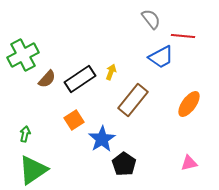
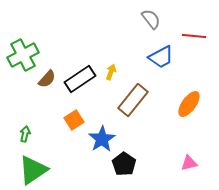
red line: moved 11 px right
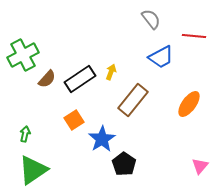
pink triangle: moved 11 px right, 3 px down; rotated 36 degrees counterclockwise
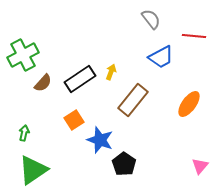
brown semicircle: moved 4 px left, 4 px down
green arrow: moved 1 px left, 1 px up
blue star: moved 2 px left, 1 px down; rotated 20 degrees counterclockwise
